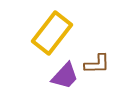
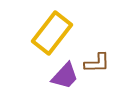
brown L-shape: moved 1 px up
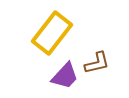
brown L-shape: rotated 12 degrees counterclockwise
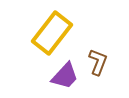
brown L-shape: moved 1 px right, 1 px up; rotated 56 degrees counterclockwise
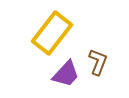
purple trapezoid: moved 1 px right, 2 px up
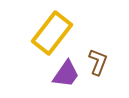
purple trapezoid: rotated 8 degrees counterclockwise
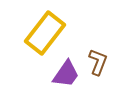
yellow rectangle: moved 7 px left
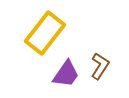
brown L-shape: moved 2 px right, 4 px down; rotated 12 degrees clockwise
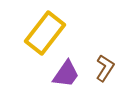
brown L-shape: moved 5 px right, 2 px down
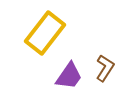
purple trapezoid: moved 3 px right, 2 px down
